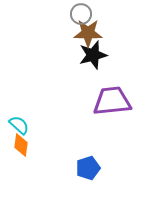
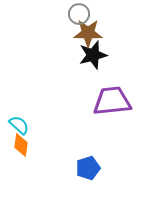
gray circle: moved 2 px left
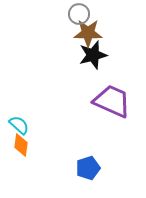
purple trapezoid: rotated 30 degrees clockwise
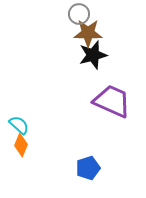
orange diamond: rotated 15 degrees clockwise
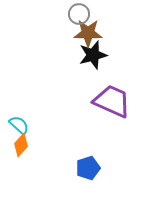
orange diamond: rotated 20 degrees clockwise
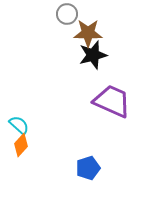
gray circle: moved 12 px left
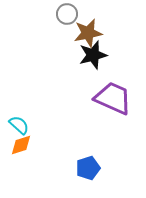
brown star: rotated 12 degrees counterclockwise
purple trapezoid: moved 1 px right, 3 px up
orange diamond: rotated 30 degrees clockwise
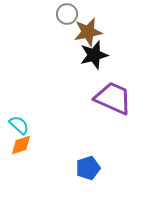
brown star: moved 1 px up
black star: moved 1 px right
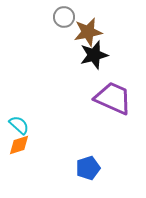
gray circle: moved 3 px left, 3 px down
orange diamond: moved 2 px left
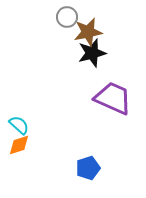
gray circle: moved 3 px right
black star: moved 2 px left, 2 px up
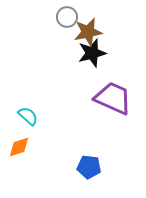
cyan semicircle: moved 9 px right, 9 px up
orange diamond: moved 2 px down
blue pentagon: moved 1 px right, 1 px up; rotated 25 degrees clockwise
